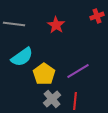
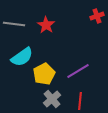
red star: moved 10 px left
yellow pentagon: rotated 10 degrees clockwise
red line: moved 5 px right
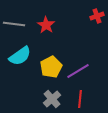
cyan semicircle: moved 2 px left, 1 px up
yellow pentagon: moved 7 px right, 7 px up
red line: moved 2 px up
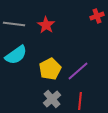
cyan semicircle: moved 4 px left, 1 px up
yellow pentagon: moved 1 px left, 2 px down
purple line: rotated 10 degrees counterclockwise
red line: moved 2 px down
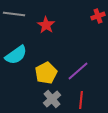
red cross: moved 1 px right
gray line: moved 10 px up
yellow pentagon: moved 4 px left, 4 px down
red line: moved 1 px right, 1 px up
